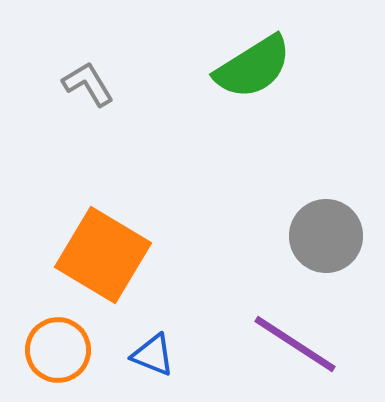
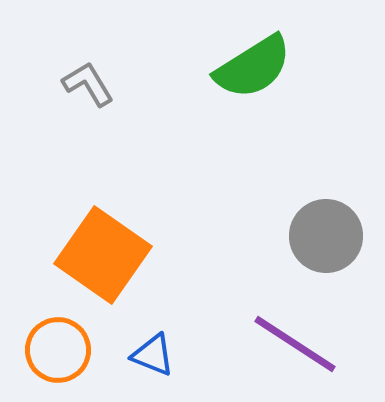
orange square: rotated 4 degrees clockwise
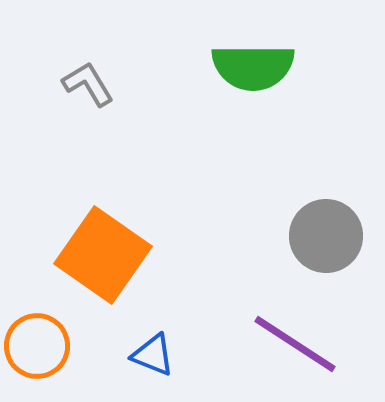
green semicircle: rotated 32 degrees clockwise
orange circle: moved 21 px left, 4 px up
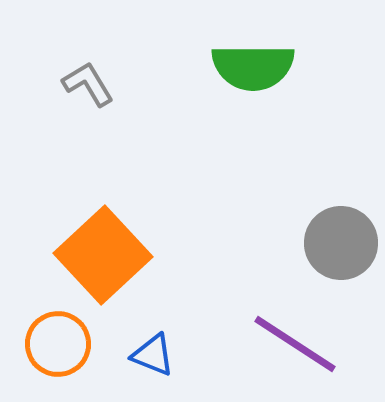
gray circle: moved 15 px right, 7 px down
orange square: rotated 12 degrees clockwise
orange circle: moved 21 px right, 2 px up
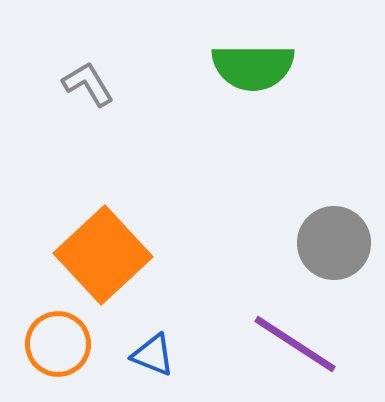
gray circle: moved 7 px left
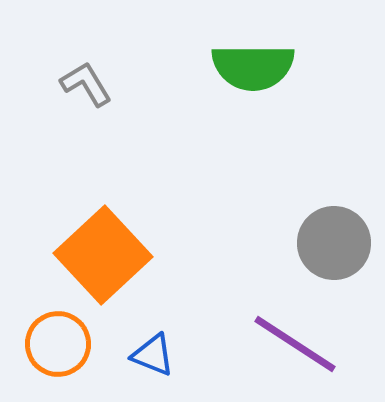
gray L-shape: moved 2 px left
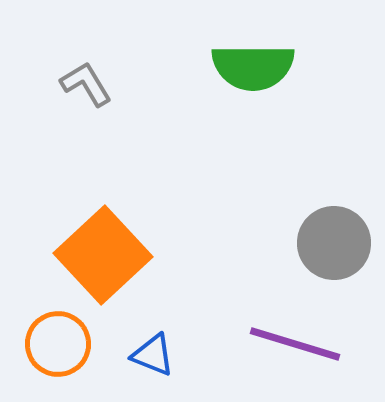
purple line: rotated 16 degrees counterclockwise
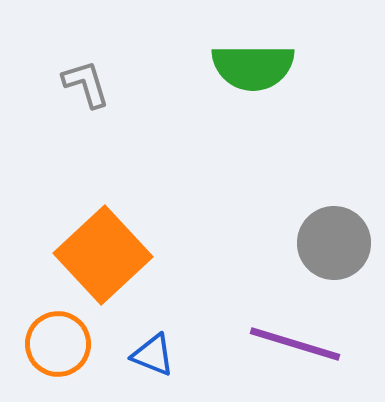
gray L-shape: rotated 14 degrees clockwise
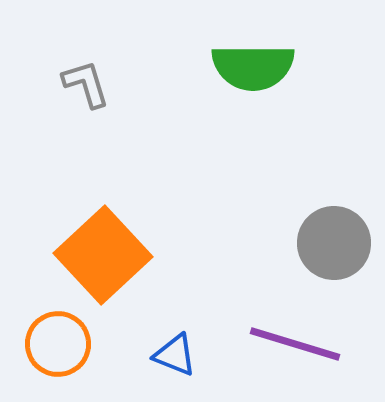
blue triangle: moved 22 px right
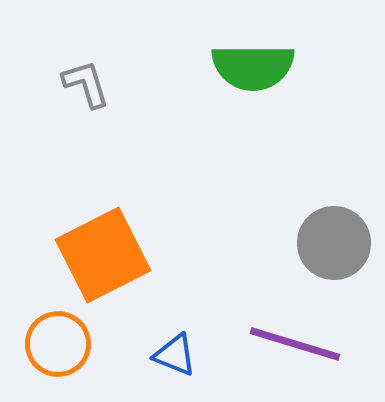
orange square: rotated 16 degrees clockwise
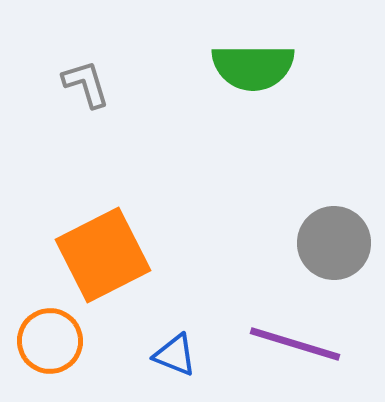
orange circle: moved 8 px left, 3 px up
